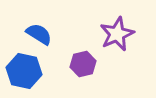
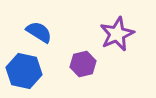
blue semicircle: moved 2 px up
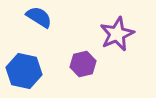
blue semicircle: moved 15 px up
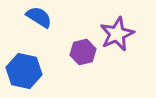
purple hexagon: moved 12 px up
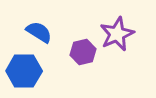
blue semicircle: moved 15 px down
blue hexagon: rotated 12 degrees counterclockwise
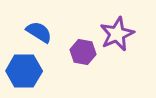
purple hexagon: rotated 25 degrees clockwise
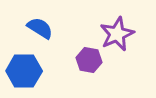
blue semicircle: moved 1 px right, 4 px up
purple hexagon: moved 6 px right, 8 px down
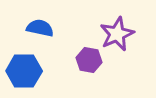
blue semicircle: rotated 20 degrees counterclockwise
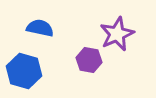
blue hexagon: rotated 16 degrees clockwise
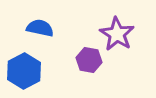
purple star: rotated 16 degrees counterclockwise
blue hexagon: rotated 16 degrees clockwise
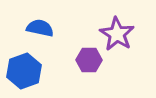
purple hexagon: rotated 10 degrees counterclockwise
blue hexagon: rotated 8 degrees clockwise
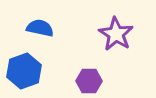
purple star: moved 1 px left
purple hexagon: moved 21 px down
